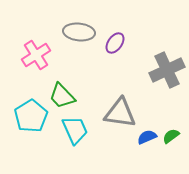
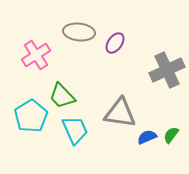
green semicircle: moved 1 px up; rotated 18 degrees counterclockwise
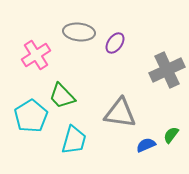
cyan trapezoid: moved 1 px left, 10 px down; rotated 40 degrees clockwise
blue semicircle: moved 1 px left, 8 px down
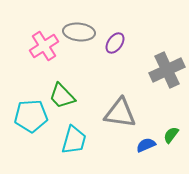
pink cross: moved 8 px right, 9 px up
cyan pentagon: rotated 28 degrees clockwise
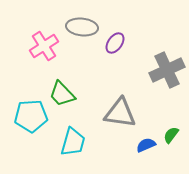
gray ellipse: moved 3 px right, 5 px up
green trapezoid: moved 2 px up
cyan trapezoid: moved 1 px left, 2 px down
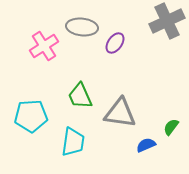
gray cross: moved 49 px up
green trapezoid: moved 18 px right, 2 px down; rotated 20 degrees clockwise
green semicircle: moved 8 px up
cyan trapezoid: rotated 8 degrees counterclockwise
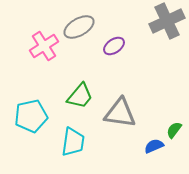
gray ellipse: moved 3 px left; rotated 36 degrees counterclockwise
purple ellipse: moved 1 px left, 3 px down; rotated 20 degrees clockwise
green trapezoid: rotated 116 degrees counterclockwise
cyan pentagon: rotated 8 degrees counterclockwise
green semicircle: moved 3 px right, 3 px down
blue semicircle: moved 8 px right, 1 px down
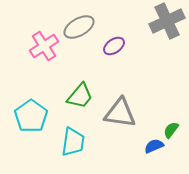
cyan pentagon: rotated 24 degrees counterclockwise
green semicircle: moved 3 px left
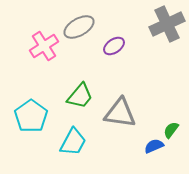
gray cross: moved 3 px down
cyan trapezoid: rotated 20 degrees clockwise
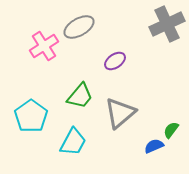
purple ellipse: moved 1 px right, 15 px down
gray triangle: rotated 48 degrees counterclockwise
